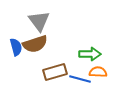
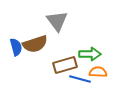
gray triangle: moved 18 px right
brown rectangle: moved 10 px right, 7 px up
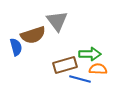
brown semicircle: moved 2 px left, 9 px up
orange semicircle: moved 3 px up
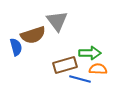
green arrow: moved 1 px up
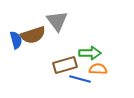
blue semicircle: moved 7 px up
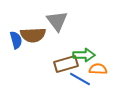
brown semicircle: rotated 15 degrees clockwise
green arrow: moved 6 px left, 2 px down
brown rectangle: moved 1 px right, 1 px up
blue line: rotated 15 degrees clockwise
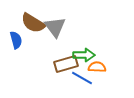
gray triangle: moved 2 px left, 6 px down
brown semicircle: moved 12 px up; rotated 35 degrees clockwise
orange semicircle: moved 1 px left, 2 px up
blue line: moved 2 px right, 1 px up
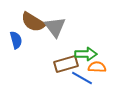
brown semicircle: moved 1 px up
green arrow: moved 2 px right, 1 px up
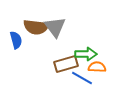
brown semicircle: moved 3 px right, 5 px down; rotated 25 degrees counterclockwise
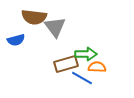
brown semicircle: moved 2 px left, 10 px up
blue semicircle: rotated 90 degrees clockwise
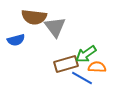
green arrow: rotated 145 degrees clockwise
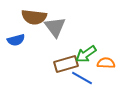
orange semicircle: moved 9 px right, 4 px up
